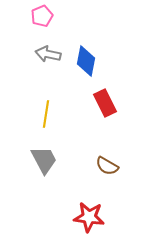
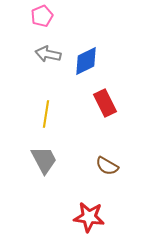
blue diamond: rotated 52 degrees clockwise
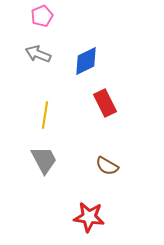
gray arrow: moved 10 px left; rotated 10 degrees clockwise
yellow line: moved 1 px left, 1 px down
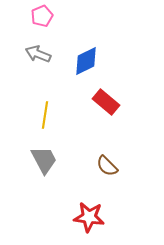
red rectangle: moved 1 px right, 1 px up; rotated 24 degrees counterclockwise
brown semicircle: rotated 15 degrees clockwise
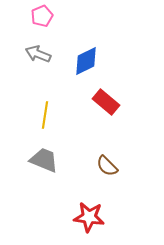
gray trapezoid: rotated 40 degrees counterclockwise
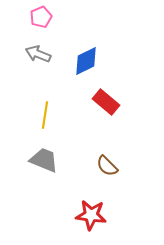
pink pentagon: moved 1 px left, 1 px down
red star: moved 2 px right, 2 px up
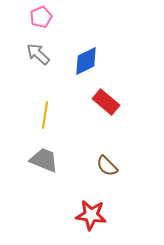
gray arrow: rotated 20 degrees clockwise
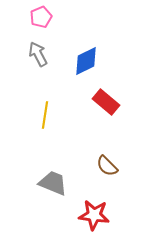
gray arrow: rotated 20 degrees clockwise
gray trapezoid: moved 9 px right, 23 px down
red star: moved 3 px right
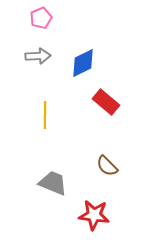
pink pentagon: moved 1 px down
gray arrow: moved 2 px down; rotated 115 degrees clockwise
blue diamond: moved 3 px left, 2 px down
yellow line: rotated 8 degrees counterclockwise
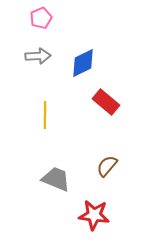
brown semicircle: rotated 85 degrees clockwise
gray trapezoid: moved 3 px right, 4 px up
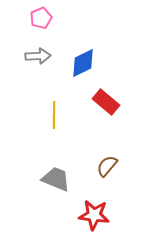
yellow line: moved 9 px right
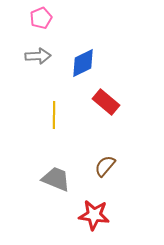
brown semicircle: moved 2 px left
